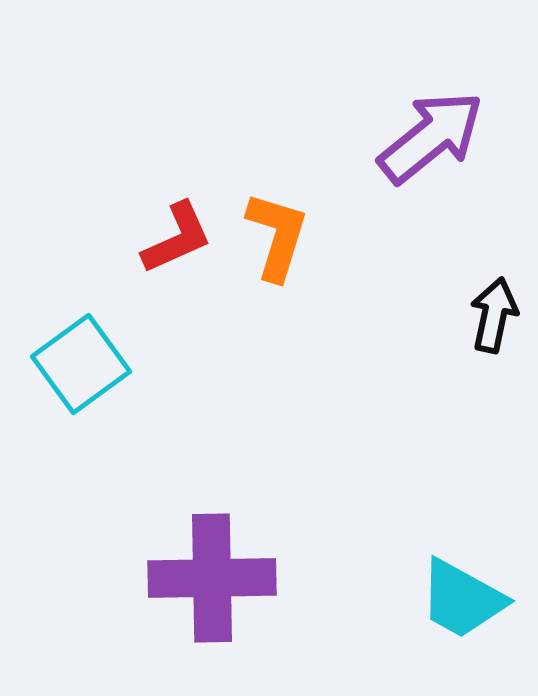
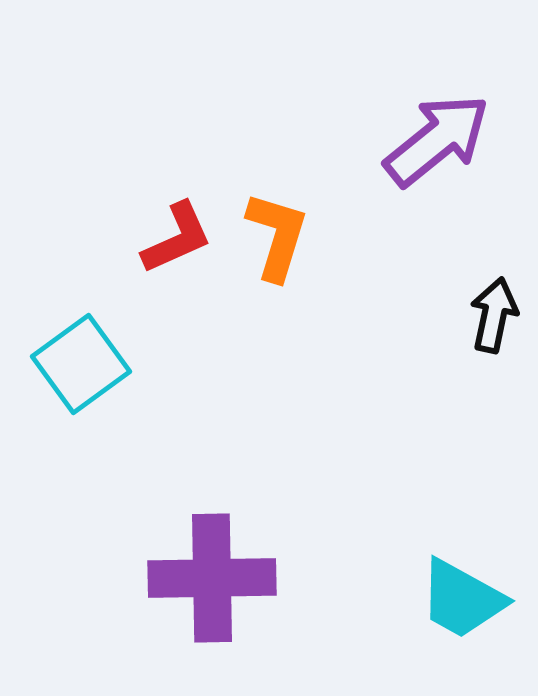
purple arrow: moved 6 px right, 3 px down
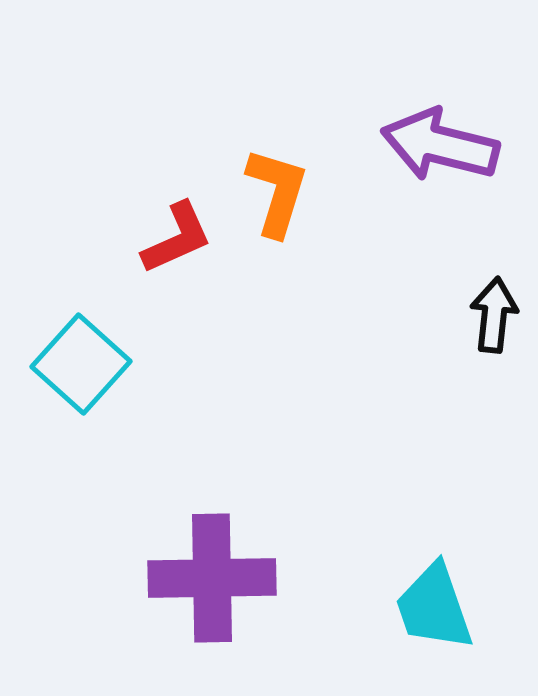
purple arrow: moved 3 px right, 5 px down; rotated 127 degrees counterclockwise
orange L-shape: moved 44 px up
black arrow: rotated 6 degrees counterclockwise
cyan square: rotated 12 degrees counterclockwise
cyan trapezoid: moved 28 px left, 8 px down; rotated 42 degrees clockwise
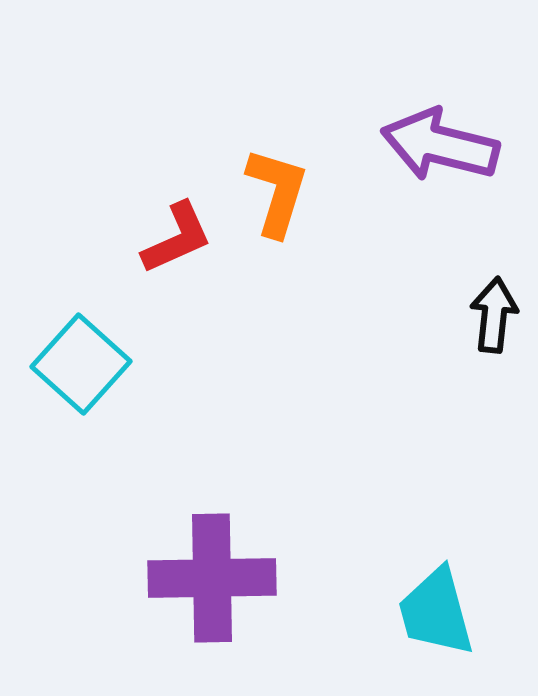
cyan trapezoid: moved 2 px right, 5 px down; rotated 4 degrees clockwise
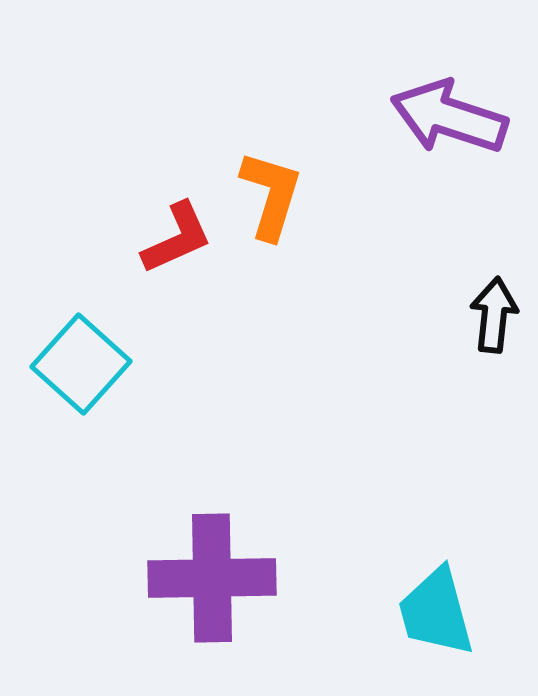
purple arrow: moved 9 px right, 28 px up; rotated 4 degrees clockwise
orange L-shape: moved 6 px left, 3 px down
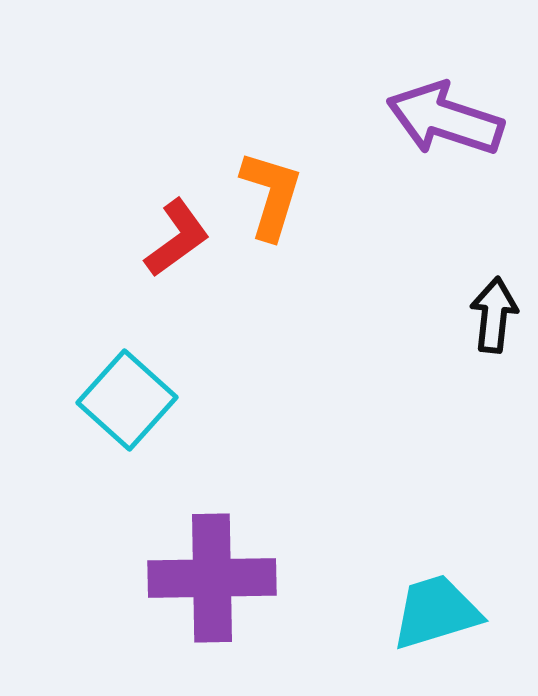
purple arrow: moved 4 px left, 2 px down
red L-shape: rotated 12 degrees counterclockwise
cyan square: moved 46 px right, 36 px down
cyan trapezoid: rotated 88 degrees clockwise
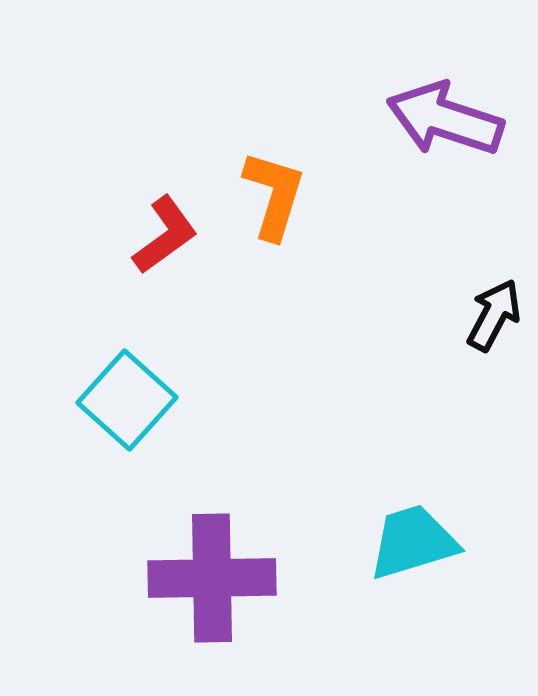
orange L-shape: moved 3 px right
red L-shape: moved 12 px left, 3 px up
black arrow: rotated 22 degrees clockwise
cyan trapezoid: moved 23 px left, 70 px up
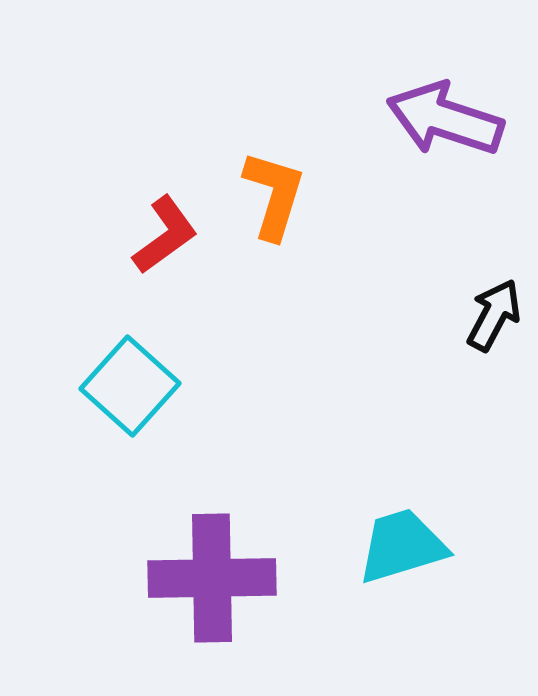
cyan square: moved 3 px right, 14 px up
cyan trapezoid: moved 11 px left, 4 px down
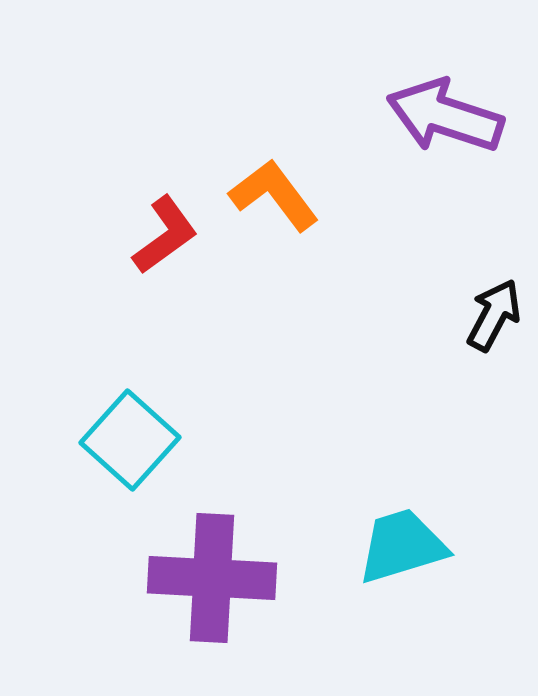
purple arrow: moved 3 px up
orange L-shape: rotated 54 degrees counterclockwise
cyan square: moved 54 px down
purple cross: rotated 4 degrees clockwise
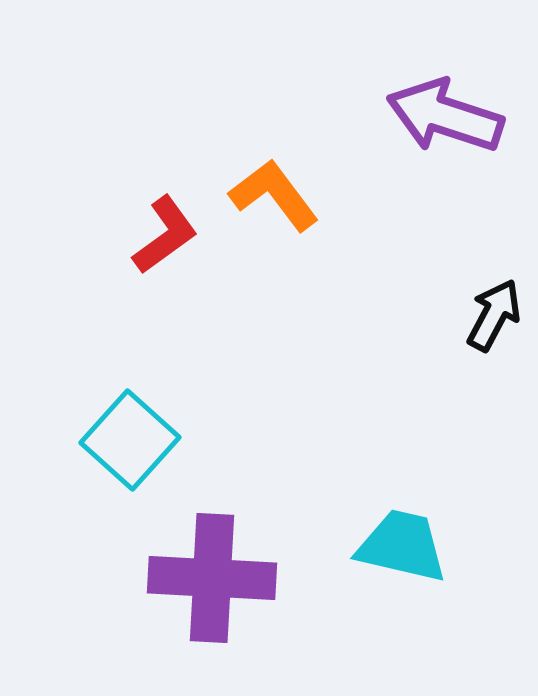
cyan trapezoid: rotated 30 degrees clockwise
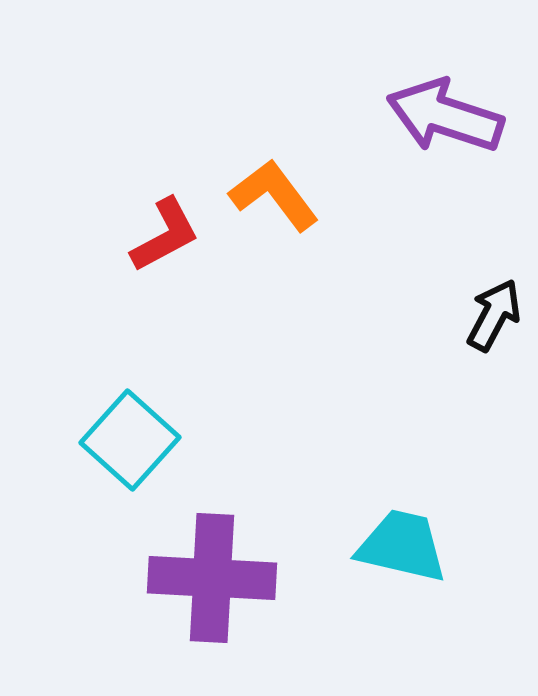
red L-shape: rotated 8 degrees clockwise
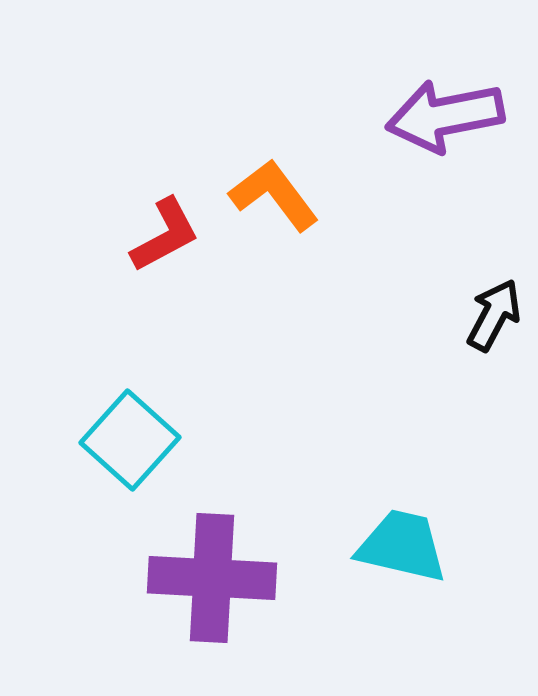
purple arrow: rotated 29 degrees counterclockwise
